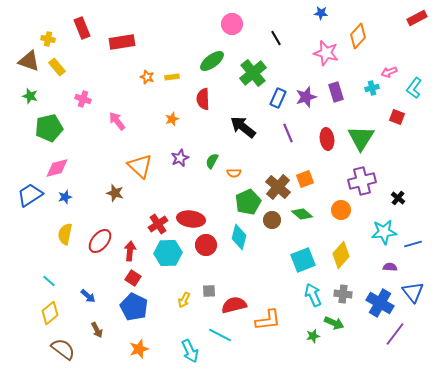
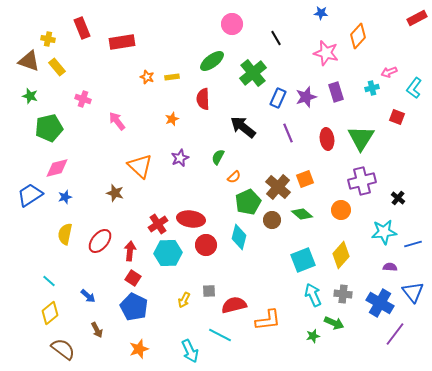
green semicircle at (212, 161): moved 6 px right, 4 px up
orange semicircle at (234, 173): moved 4 px down; rotated 40 degrees counterclockwise
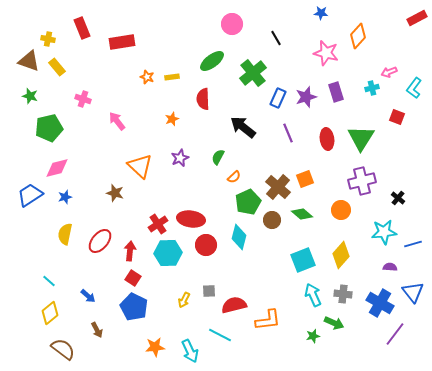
orange star at (139, 349): moved 16 px right, 2 px up; rotated 12 degrees clockwise
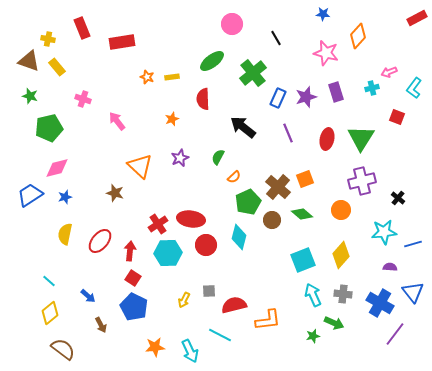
blue star at (321, 13): moved 2 px right, 1 px down
red ellipse at (327, 139): rotated 20 degrees clockwise
brown arrow at (97, 330): moved 4 px right, 5 px up
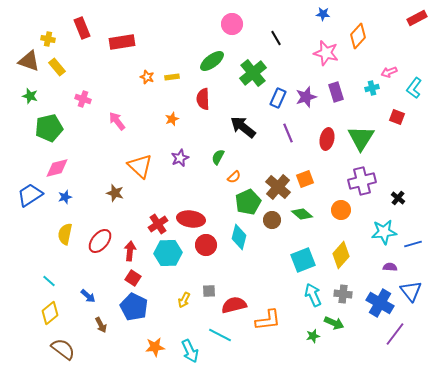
blue triangle at (413, 292): moved 2 px left, 1 px up
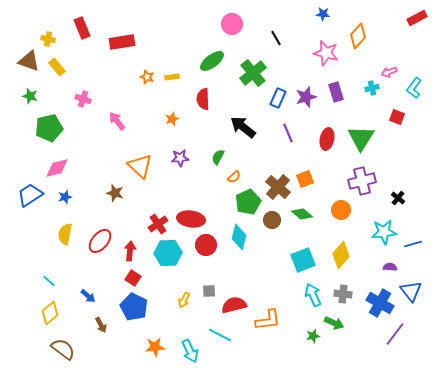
purple star at (180, 158): rotated 18 degrees clockwise
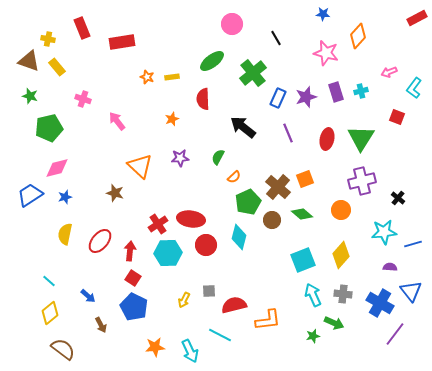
cyan cross at (372, 88): moved 11 px left, 3 px down
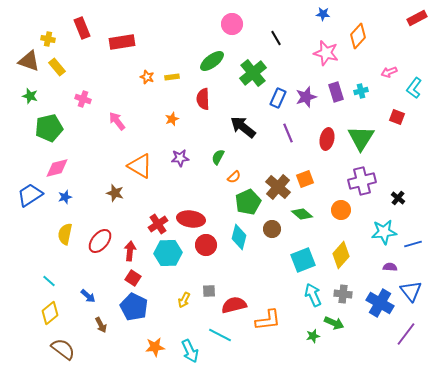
orange triangle at (140, 166): rotated 12 degrees counterclockwise
brown circle at (272, 220): moved 9 px down
purple line at (395, 334): moved 11 px right
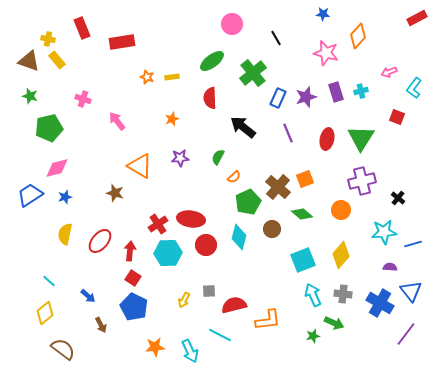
yellow rectangle at (57, 67): moved 7 px up
red semicircle at (203, 99): moved 7 px right, 1 px up
yellow diamond at (50, 313): moved 5 px left
